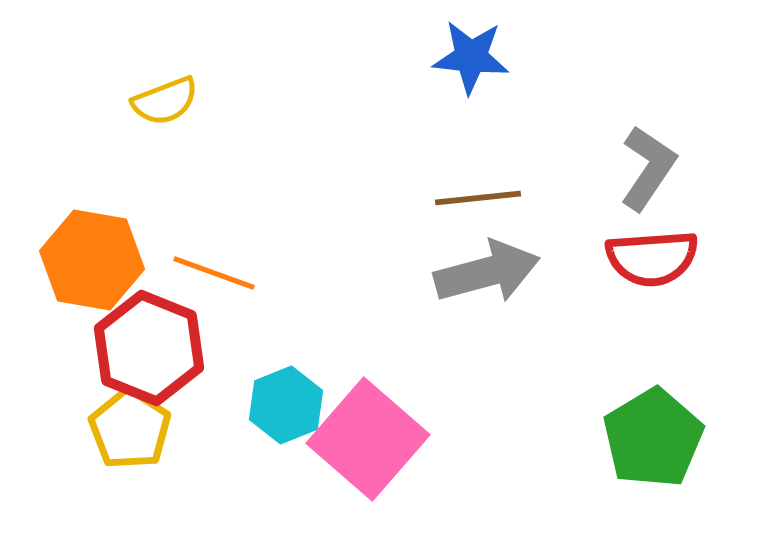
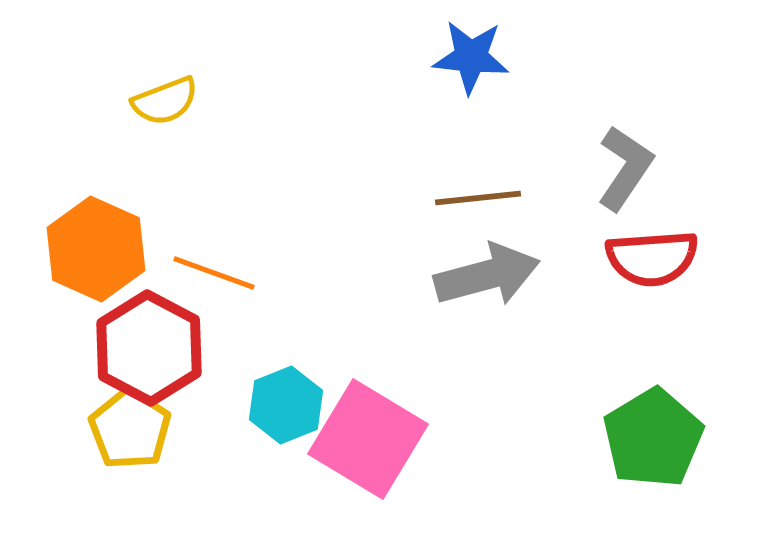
gray L-shape: moved 23 px left
orange hexagon: moved 4 px right, 11 px up; rotated 14 degrees clockwise
gray arrow: moved 3 px down
red hexagon: rotated 6 degrees clockwise
pink square: rotated 10 degrees counterclockwise
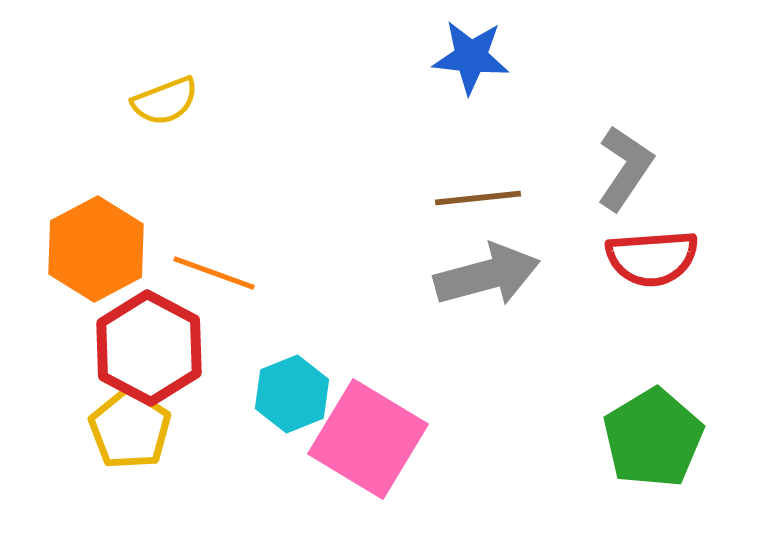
orange hexagon: rotated 8 degrees clockwise
cyan hexagon: moved 6 px right, 11 px up
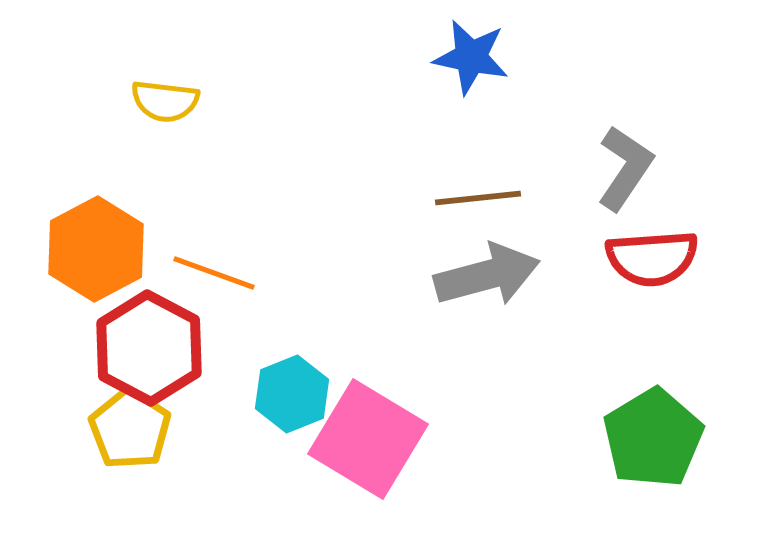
blue star: rotated 6 degrees clockwise
yellow semicircle: rotated 28 degrees clockwise
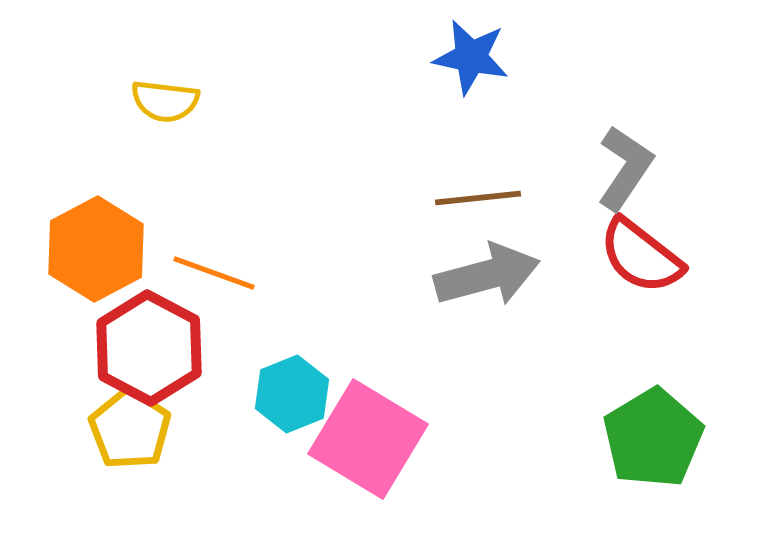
red semicircle: moved 11 px left, 2 px up; rotated 42 degrees clockwise
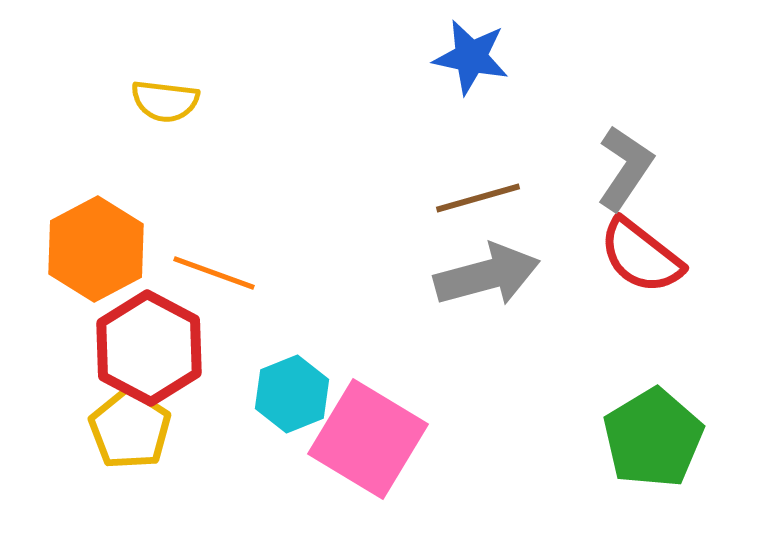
brown line: rotated 10 degrees counterclockwise
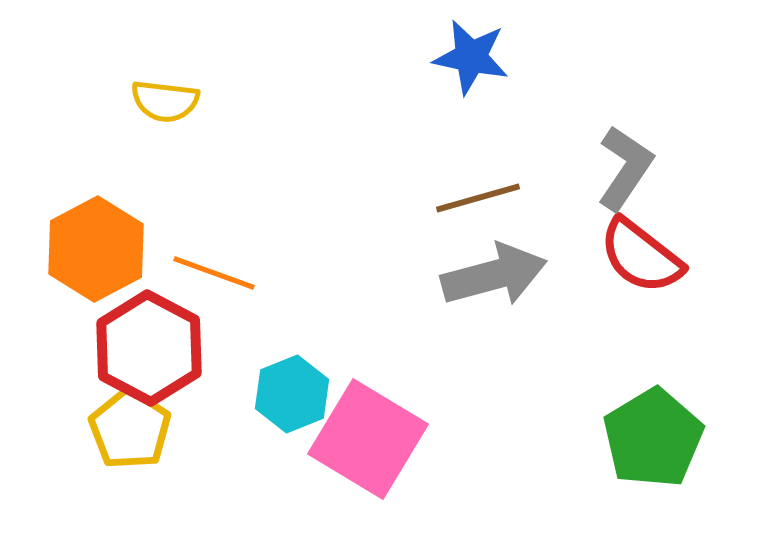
gray arrow: moved 7 px right
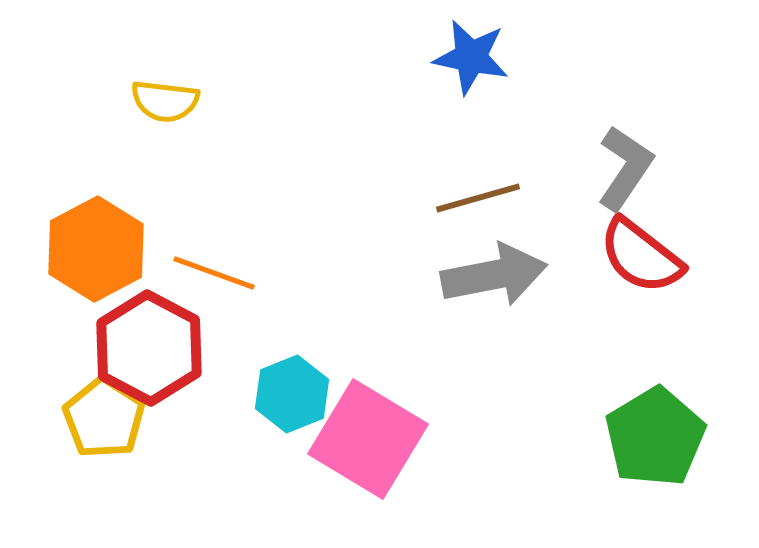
gray arrow: rotated 4 degrees clockwise
yellow pentagon: moved 26 px left, 11 px up
green pentagon: moved 2 px right, 1 px up
